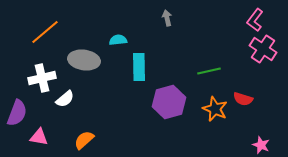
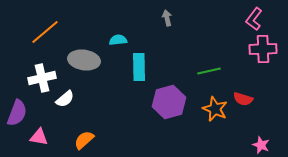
pink L-shape: moved 1 px left, 1 px up
pink cross: rotated 36 degrees counterclockwise
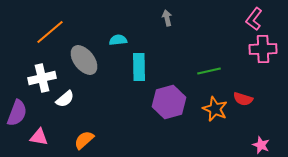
orange line: moved 5 px right
gray ellipse: rotated 44 degrees clockwise
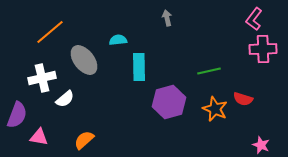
purple semicircle: moved 2 px down
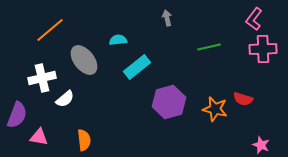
orange line: moved 2 px up
cyan rectangle: moved 2 px left; rotated 52 degrees clockwise
green line: moved 24 px up
orange star: rotated 10 degrees counterclockwise
orange semicircle: rotated 125 degrees clockwise
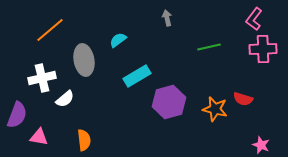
cyan semicircle: rotated 30 degrees counterclockwise
gray ellipse: rotated 28 degrees clockwise
cyan rectangle: moved 9 px down; rotated 8 degrees clockwise
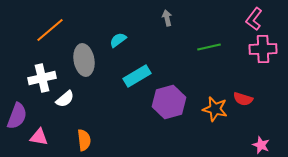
purple semicircle: moved 1 px down
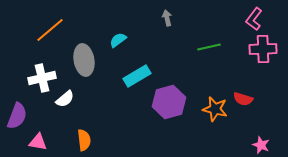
pink triangle: moved 1 px left, 5 px down
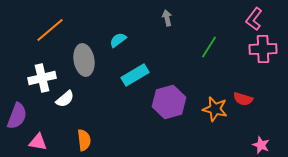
green line: rotated 45 degrees counterclockwise
cyan rectangle: moved 2 px left, 1 px up
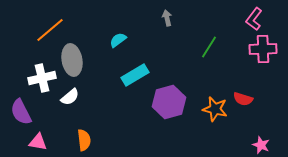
gray ellipse: moved 12 px left
white semicircle: moved 5 px right, 2 px up
purple semicircle: moved 4 px right, 4 px up; rotated 132 degrees clockwise
